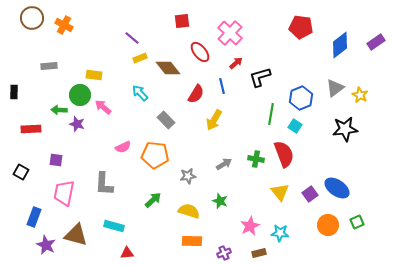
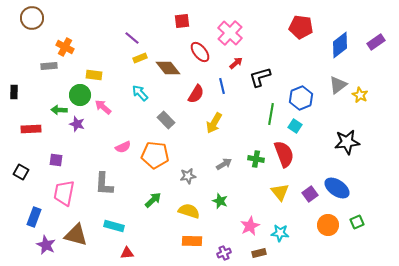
orange cross at (64, 25): moved 1 px right, 22 px down
gray triangle at (335, 88): moved 3 px right, 3 px up
yellow arrow at (214, 120): moved 3 px down
black star at (345, 129): moved 2 px right, 13 px down
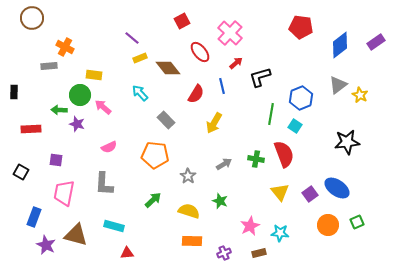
red square at (182, 21): rotated 21 degrees counterclockwise
pink semicircle at (123, 147): moved 14 px left
gray star at (188, 176): rotated 28 degrees counterclockwise
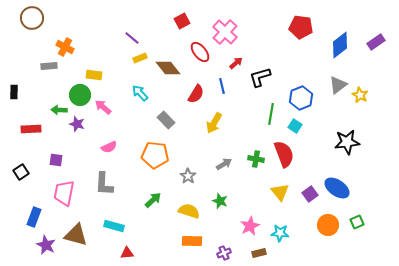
pink cross at (230, 33): moved 5 px left, 1 px up
black square at (21, 172): rotated 28 degrees clockwise
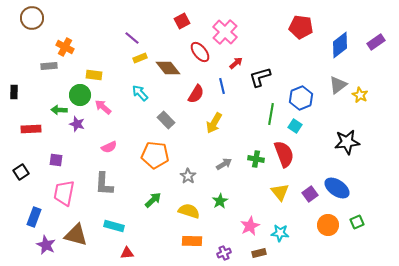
green star at (220, 201): rotated 21 degrees clockwise
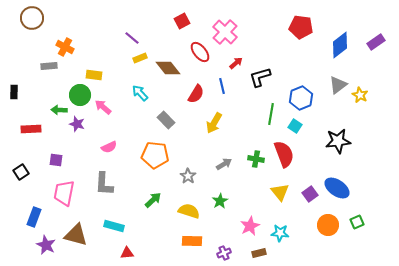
black star at (347, 142): moved 9 px left, 1 px up
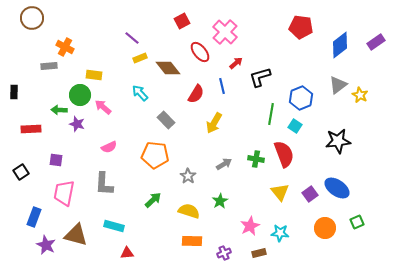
orange circle at (328, 225): moved 3 px left, 3 px down
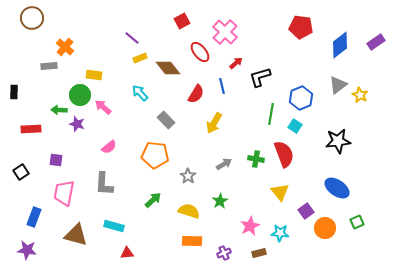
orange cross at (65, 47): rotated 12 degrees clockwise
pink semicircle at (109, 147): rotated 14 degrees counterclockwise
purple square at (310, 194): moved 4 px left, 17 px down
purple star at (46, 245): moved 19 px left, 5 px down; rotated 18 degrees counterclockwise
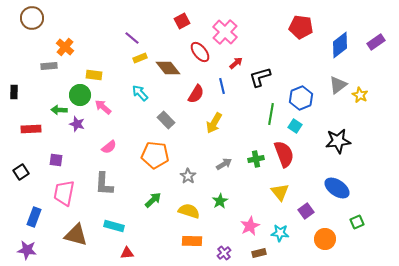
green cross at (256, 159): rotated 21 degrees counterclockwise
orange circle at (325, 228): moved 11 px down
purple cross at (224, 253): rotated 16 degrees counterclockwise
